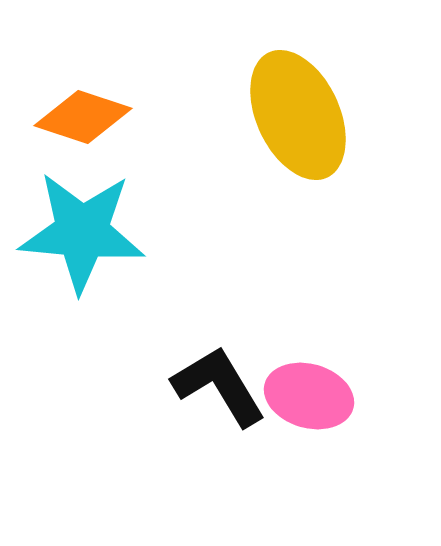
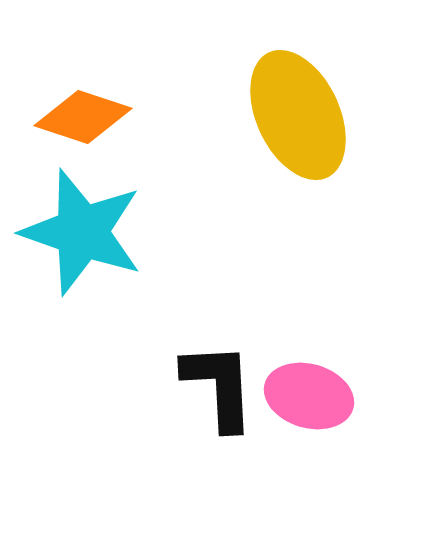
cyan star: rotated 14 degrees clockwise
black L-shape: rotated 28 degrees clockwise
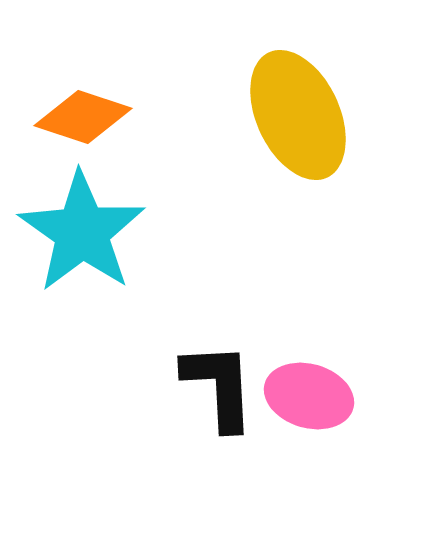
cyan star: rotated 16 degrees clockwise
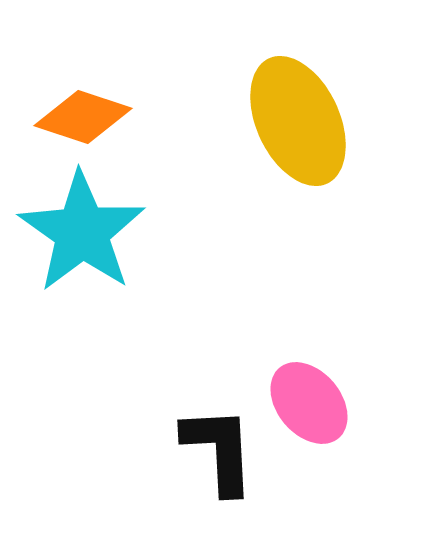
yellow ellipse: moved 6 px down
black L-shape: moved 64 px down
pink ellipse: moved 7 px down; rotated 34 degrees clockwise
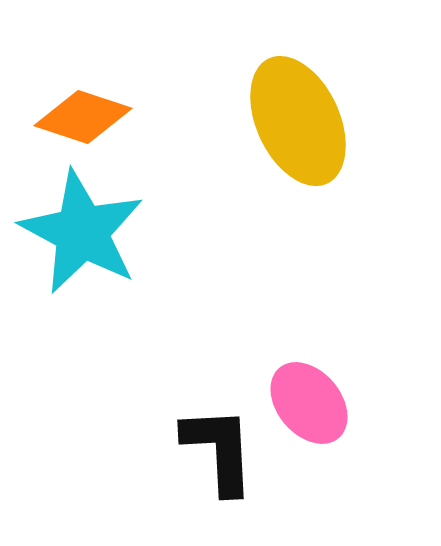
cyan star: rotated 7 degrees counterclockwise
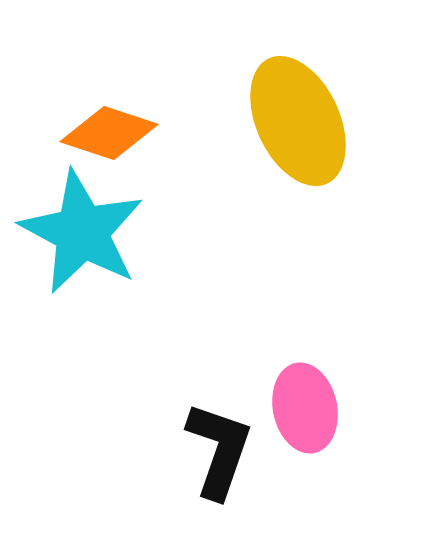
orange diamond: moved 26 px right, 16 px down
pink ellipse: moved 4 px left, 5 px down; rotated 28 degrees clockwise
black L-shape: rotated 22 degrees clockwise
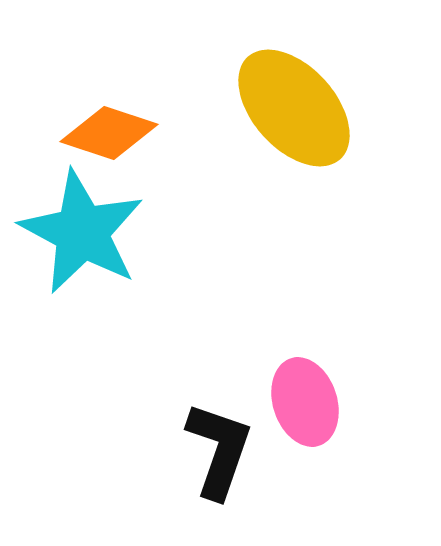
yellow ellipse: moved 4 px left, 13 px up; rotated 17 degrees counterclockwise
pink ellipse: moved 6 px up; rotated 6 degrees counterclockwise
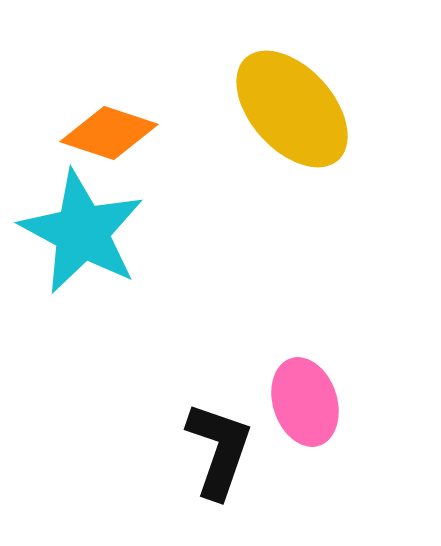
yellow ellipse: moved 2 px left, 1 px down
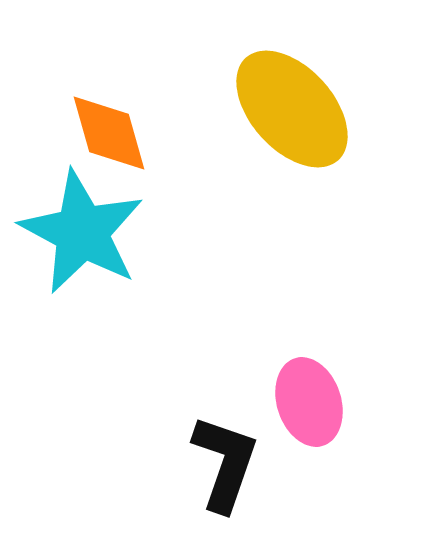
orange diamond: rotated 56 degrees clockwise
pink ellipse: moved 4 px right
black L-shape: moved 6 px right, 13 px down
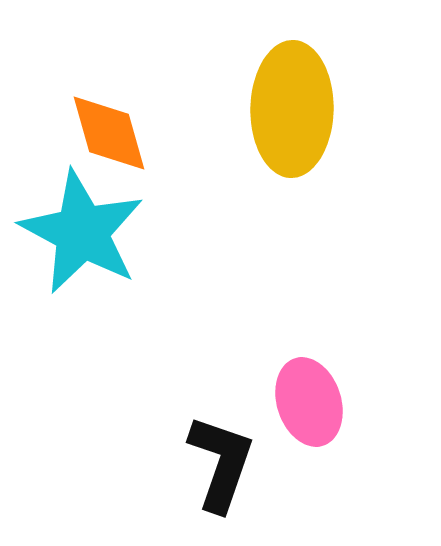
yellow ellipse: rotated 43 degrees clockwise
black L-shape: moved 4 px left
